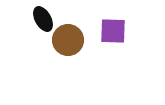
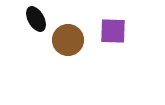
black ellipse: moved 7 px left
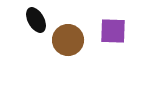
black ellipse: moved 1 px down
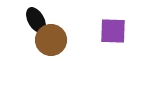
brown circle: moved 17 px left
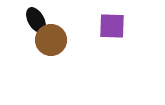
purple square: moved 1 px left, 5 px up
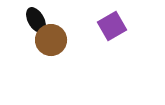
purple square: rotated 32 degrees counterclockwise
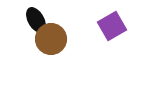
brown circle: moved 1 px up
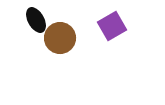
brown circle: moved 9 px right, 1 px up
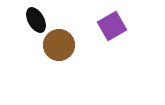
brown circle: moved 1 px left, 7 px down
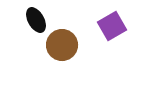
brown circle: moved 3 px right
